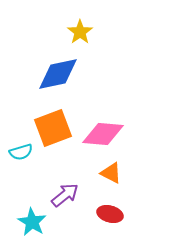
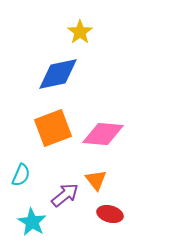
cyan semicircle: moved 23 px down; rotated 50 degrees counterclockwise
orange triangle: moved 15 px left, 7 px down; rotated 25 degrees clockwise
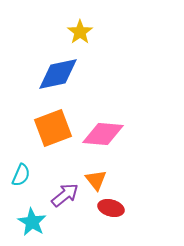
red ellipse: moved 1 px right, 6 px up
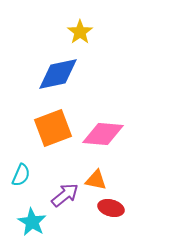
orange triangle: rotated 40 degrees counterclockwise
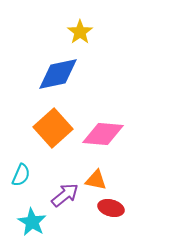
orange square: rotated 21 degrees counterclockwise
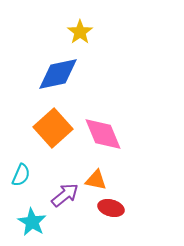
pink diamond: rotated 63 degrees clockwise
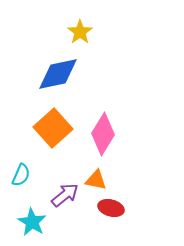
pink diamond: rotated 54 degrees clockwise
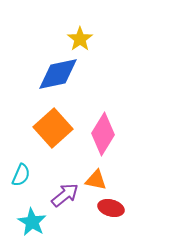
yellow star: moved 7 px down
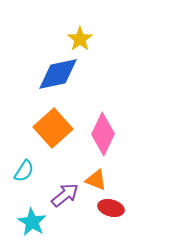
pink diamond: rotated 6 degrees counterclockwise
cyan semicircle: moved 3 px right, 4 px up; rotated 10 degrees clockwise
orange triangle: rotated 10 degrees clockwise
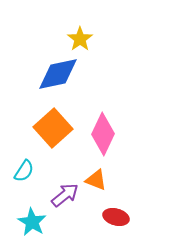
red ellipse: moved 5 px right, 9 px down
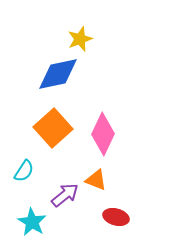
yellow star: rotated 15 degrees clockwise
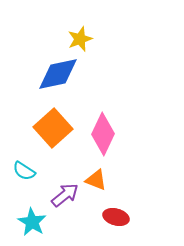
cyan semicircle: rotated 90 degrees clockwise
